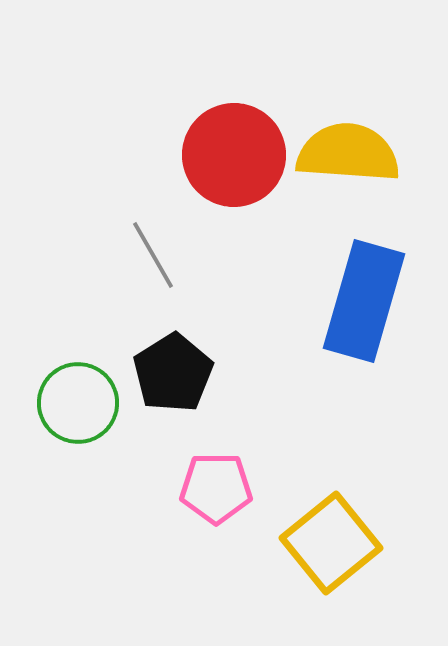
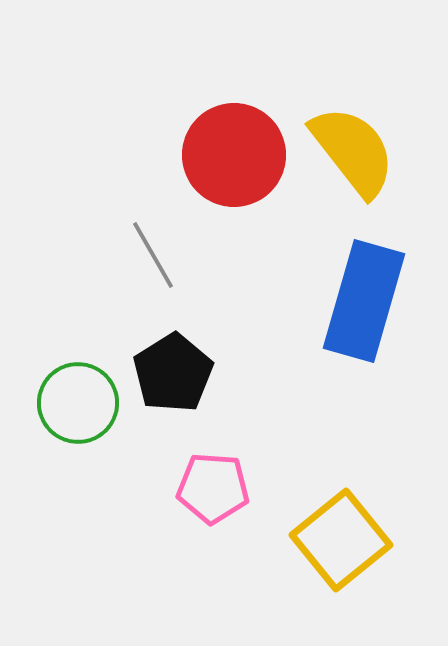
yellow semicircle: moved 5 px right, 2 px up; rotated 48 degrees clockwise
pink pentagon: moved 3 px left; rotated 4 degrees clockwise
yellow square: moved 10 px right, 3 px up
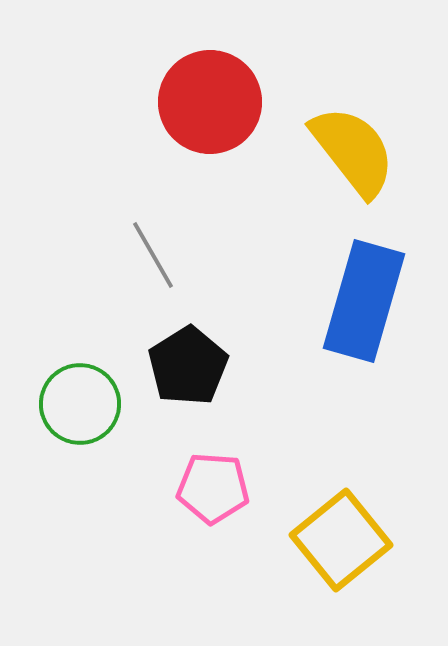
red circle: moved 24 px left, 53 px up
black pentagon: moved 15 px right, 7 px up
green circle: moved 2 px right, 1 px down
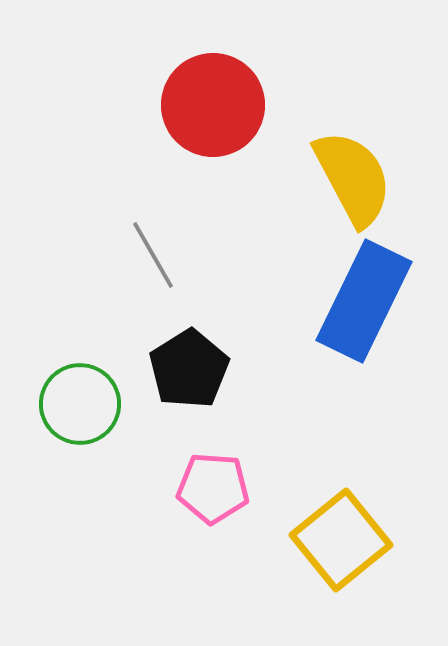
red circle: moved 3 px right, 3 px down
yellow semicircle: moved 27 px down; rotated 10 degrees clockwise
blue rectangle: rotated 10 degrees clockwise
black pentagon: moved 1 px right, 3 px down
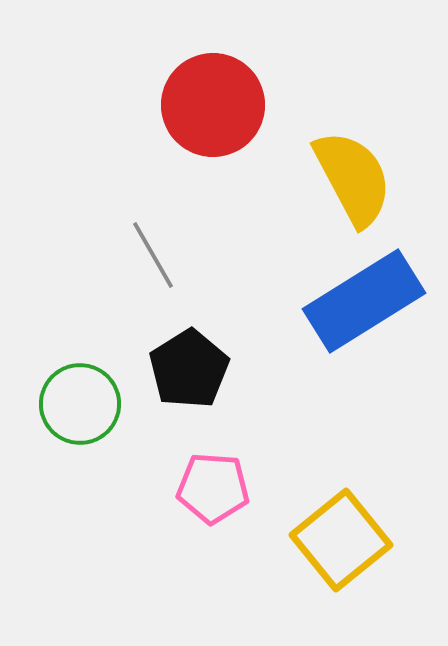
blue rectangle: rotated 32 degrees clockwise
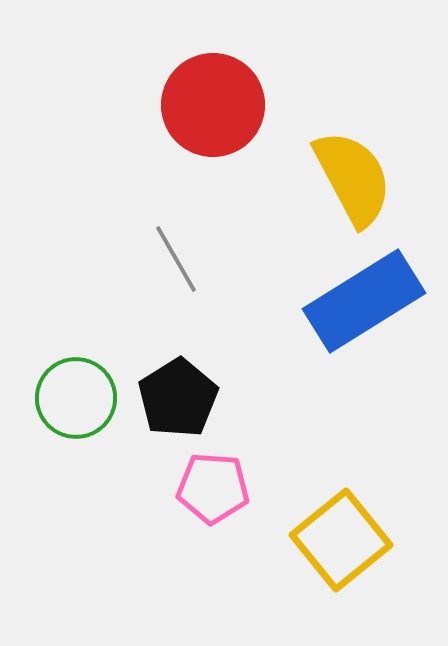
gray line: moved 23 px right, 4 px down
black pentagon: moved 11 px left, 29 px down
green circle: moved 4 px left, 6 px up
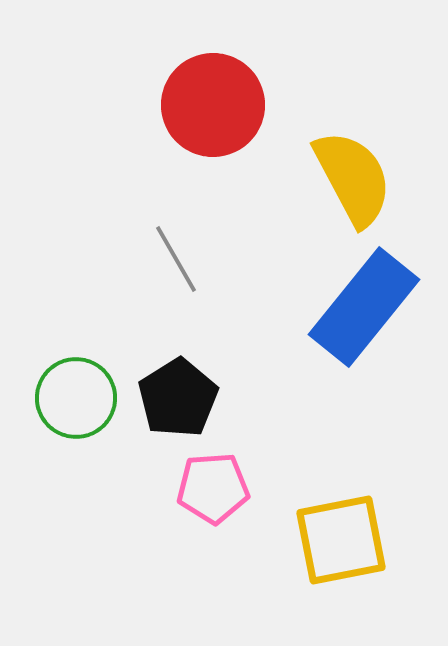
blue rectangle: moved 6 px down; rotated 19 degrees counterclockwise
pink pentagon: rotated 8 degrees counterclockwise
yellow square: rotated 28 degrees clockwise
